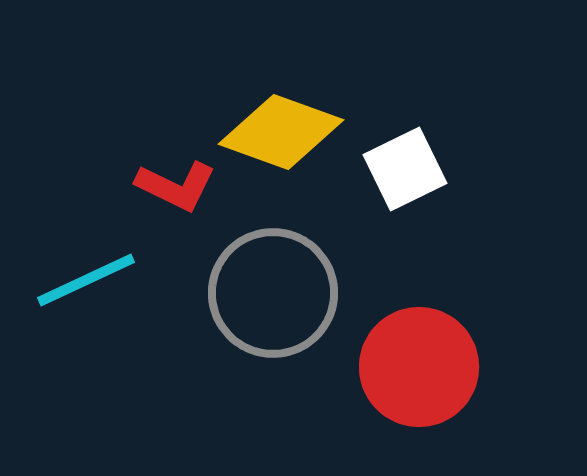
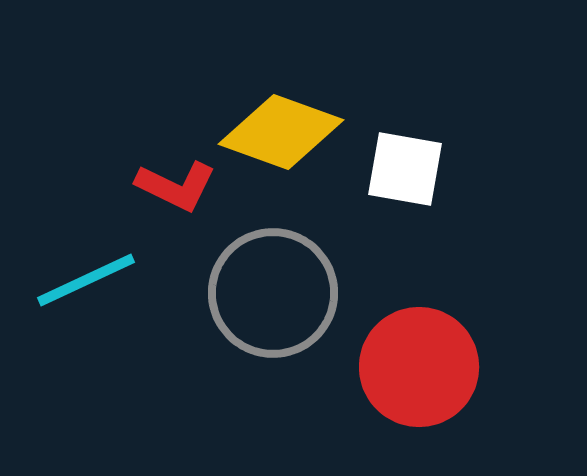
white square: rotated 36 degrees clockwise
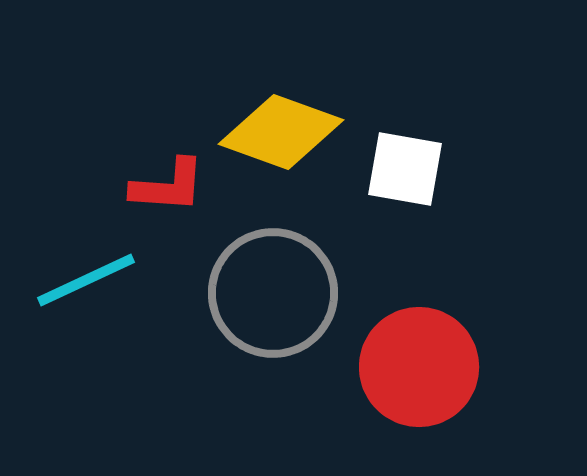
red L-shape: moved 8 px left; rotated 22 degrees counterclockwise
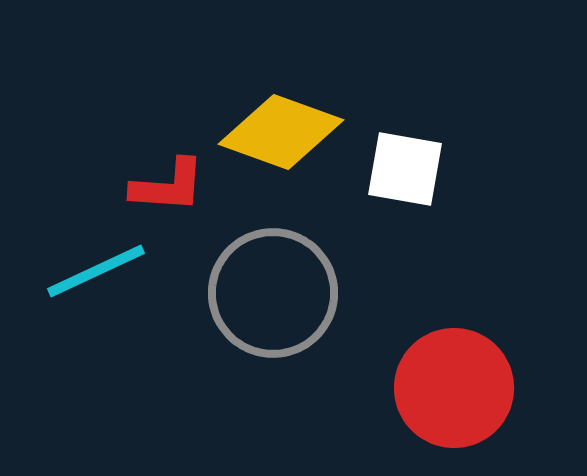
cyan line: moved 10 px right, 9 px up
red circle: moved 35 px right, 21 px down
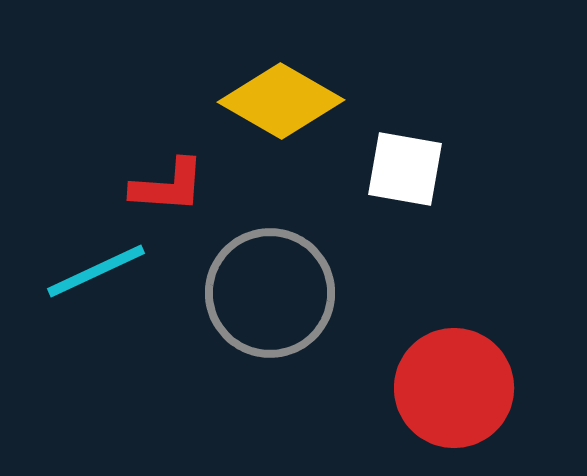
yellow diamond: moved 31 px up; rotated 10 degrees clockwise
gray circle: moved 3 px left
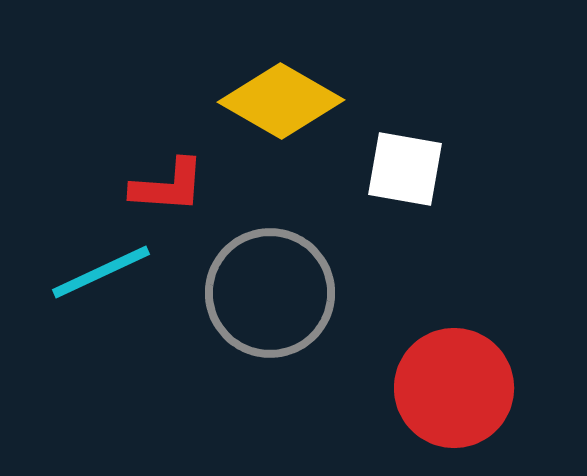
cyan line: moved 5 px right, 1 px down
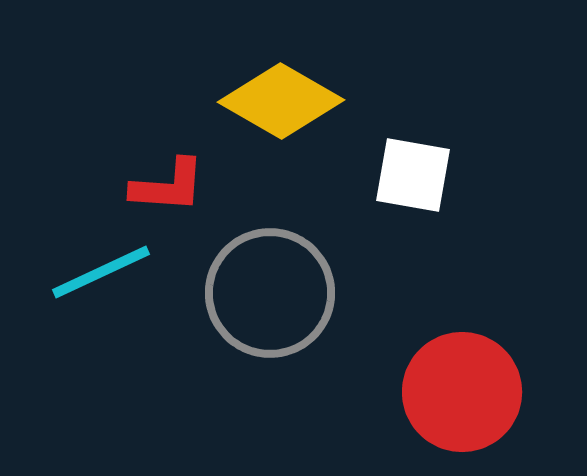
white square: moved 8 px right, 6 px down
red circle: moved 8 px right, 4 px down
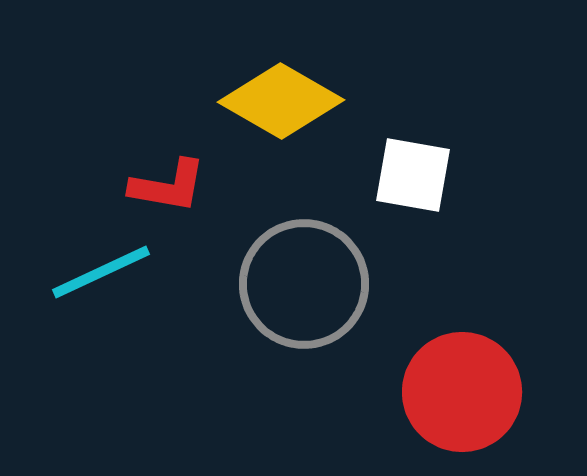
red L-shape: rotated 6 degrees clockwise
gray circle: moved 34 px right, 9 px up
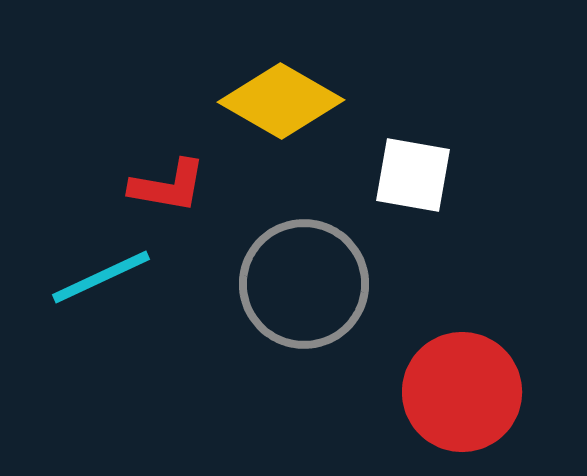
cyan line: moved 5 px down
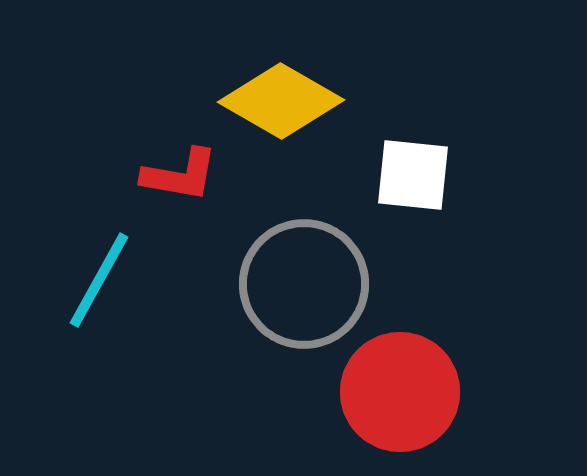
white square: rotated 4 degrees counterclockwise
red L-shape: moved 12 px right, 11 px up
cyan line: moved 2 px left, 3 px down; rotated 36 degrees counterclockwise
red circle: moved 62 px left
